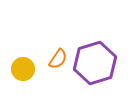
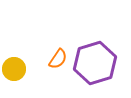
yellow circle: moved 9 px left
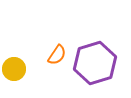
orange semicircle: moved 1 px left, 4 px up
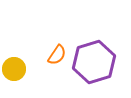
purple hexagon: moved 1 px left, 1 px up
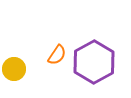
purple hexagon: rotated 12 degrees counterclockwise
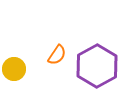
purple hexagon: moved 3 px right, 4 px down
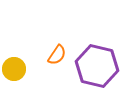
purple hexagon: rotated 18 degrees counterclockwise
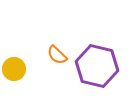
orange semicircle: rotated 100 degrees clockwise
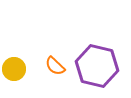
orange semicircle: moved 2 px left, 11 px down
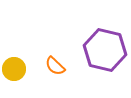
purple hexagon: moved 8 px right, 16 px up
